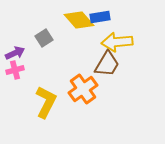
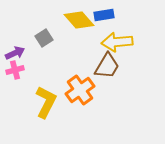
blue rectangle: moved 4 px right, 2 px up
brown trapezoid: moved 2 px down
orange cross: moved 3 px left, 1 px down
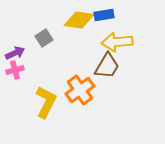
yellow diamond: rotated 40 degrees counterclockwise
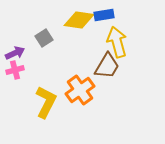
yellow arrow: rotated 80 degrees clockwise
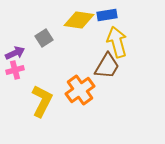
blue rectangle: moved 3 px right
yellow L-shape: moved 4 px left, 1 px up
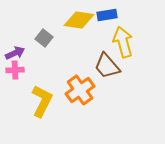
gray square: rotated 18 degrees counterclockwise
yellow arrow: moved 6 px right
brown trapezoid: rotated 108 degrees clockwise
pink cross: rotated 12 degrees clockwise
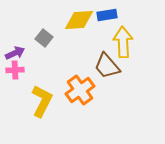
yellow diamond: rotated 12 degrees counterclockwise
yellow arrow: rotated 12 degrees clockwise
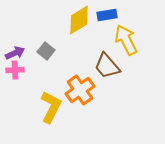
yellow diamond: rotated 28 degrees counterclockwise
gray square: moved 2 px right, 13 px down
yellow arrow: moved 3 px right, 2 px up; rotated 24 degrees counterclockwise
yellow L-shape: moved 9 px right, 6 px down
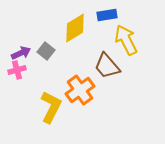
yellow diamond: moved 4 px left, 8 px down
purple arrow: moved 6 px right
pink cross: moved 2 px right; rotated 12 degrees counterclockwise
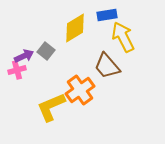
yellow arrow: moved 3 px left, 3 px up
purple arrow: moved 3 px right, 3 px down
yellow L-shape: rotated 140 degrees counterclockwise
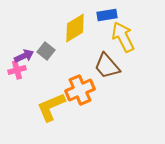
orange cross: rotated 12 degrees clockwise
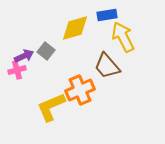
yellow diamond: rotated 16 degrees clockwise
